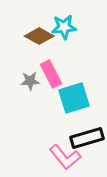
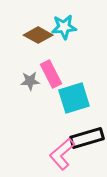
brown diamond: moved 1 px left, 1 px up
pink L-shape: moved 3 px left, 3 px up; rotated 88 degrees clockwise
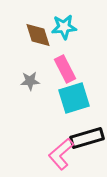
brown diamond: rotated 44 degrees clockwise
pink rectangle: moved 14 px right, 5 px up
pink L-shape: moved 1 px left
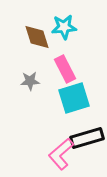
brown diamond: moved 1 px left, 2 px down
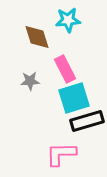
cyan star: moved 4 px right, 7 px up
black rectangle: moved 17 px up
pink L-shape: rotated 40 degrees clockwise
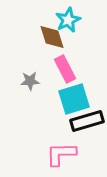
cyan star: rotated 20 degrees counterclockwise
brown diamond: moved 15 px right
cyan square: moved 1 px down
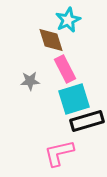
brown diamond: moved 1 px left, 3 px down
pink L-shape: moved 2 px left, 1 px up; rotated 12 degrees counterclockwise
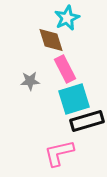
cyan star: moved 1 px left, 2 px up
